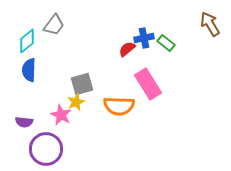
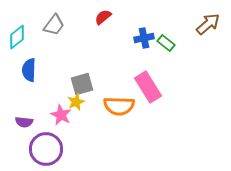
brown arrow: moved 2 px left; rotated 80 degrees clockwise
cyan diamond: moved 10 px left, 4 px up
red semicircle: moved 24 px left, 32 px up
pink rectangle: moved 3 px down
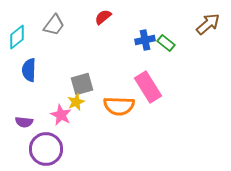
blue cross: moved 1 px right, 2 px down
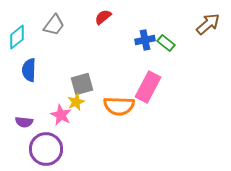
pink rectangle: rotated 60 degrees clockwise
